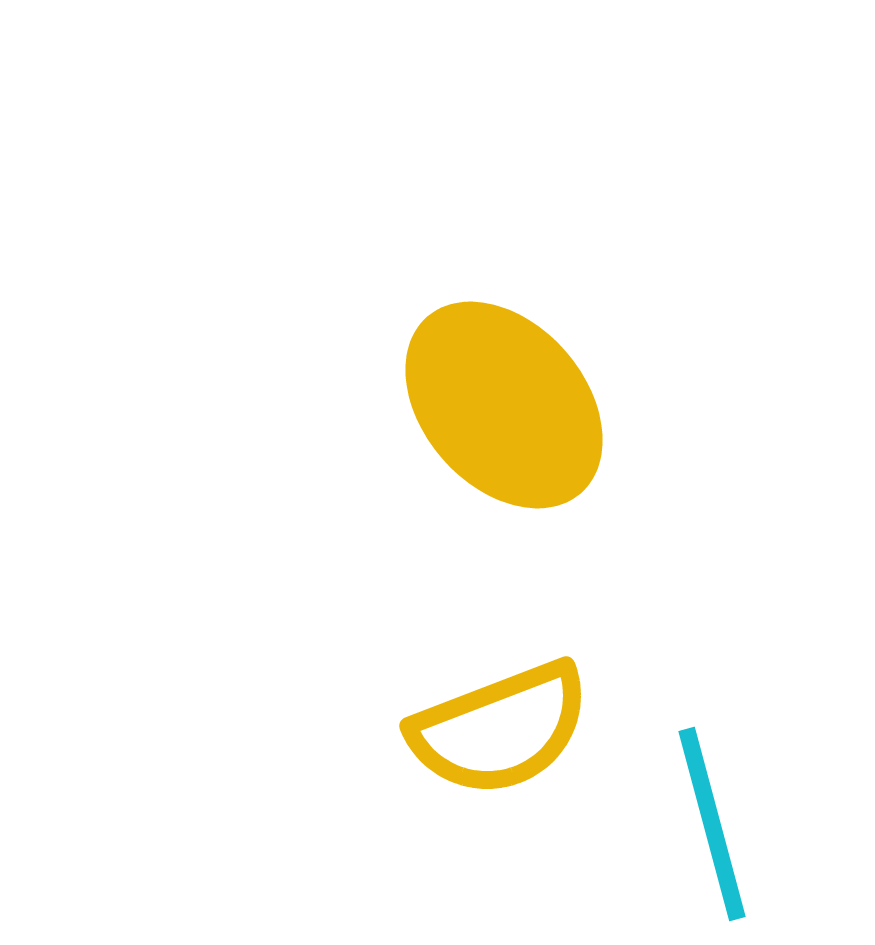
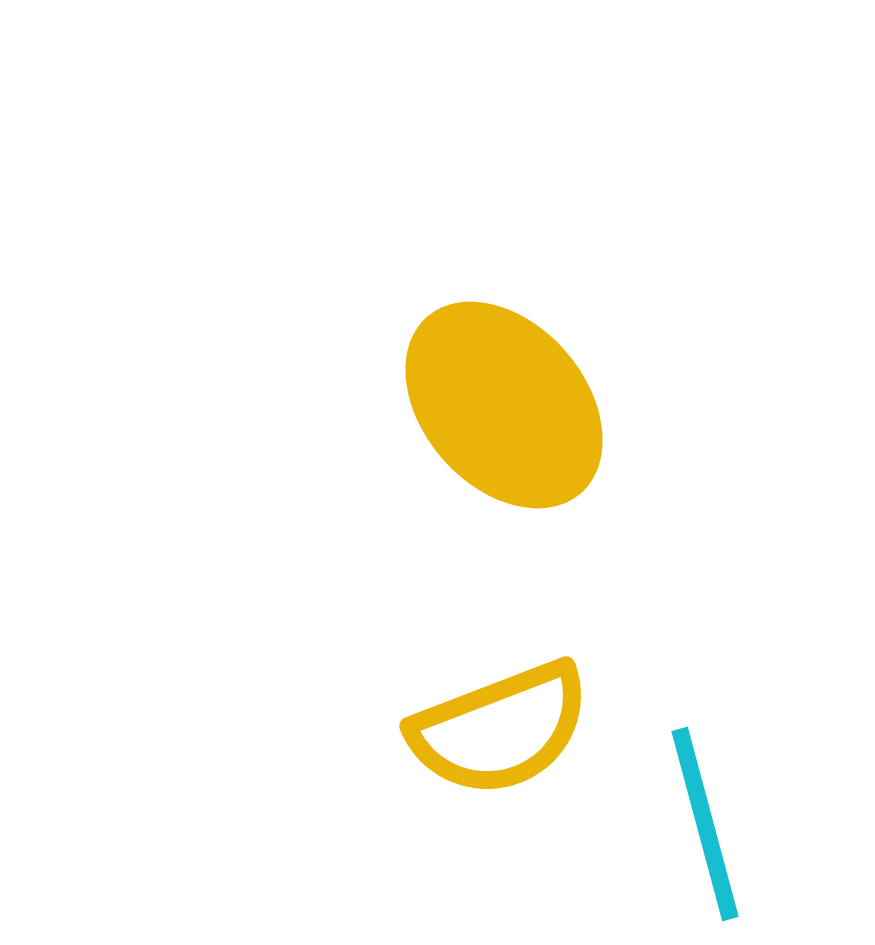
cyan line: moved 7 px left
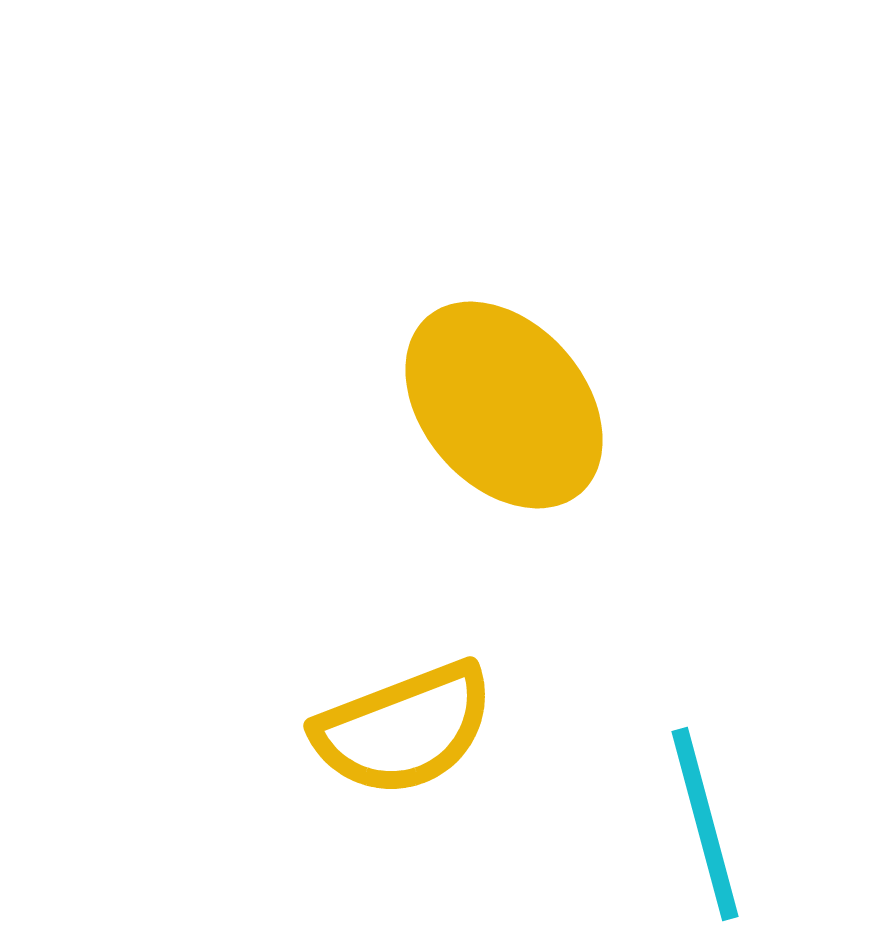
yellow semicircle: moved 96 px left
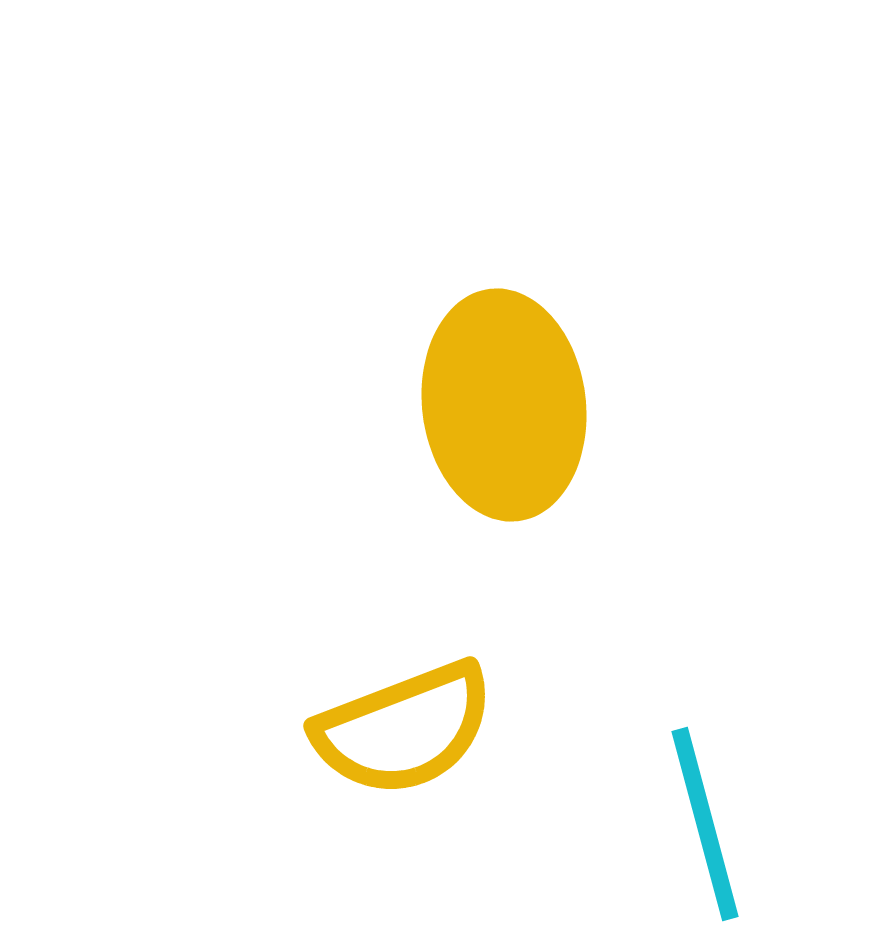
yellow ellipse: rotated 34 degrees clockwise
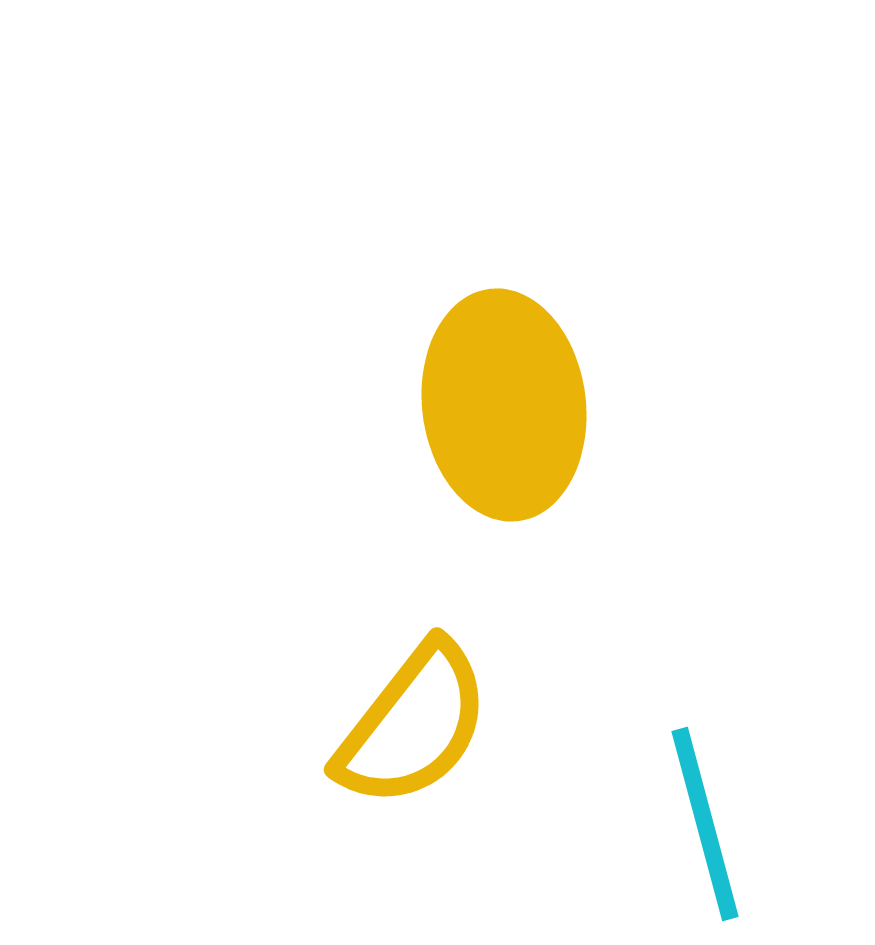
yellow semicircle: moved 9 px right, 4 px up; rotated 31 degrees counterclockwise
